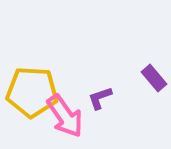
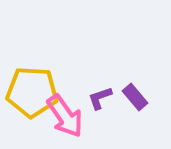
purple rectangle: moved 19 px left, 19 px down
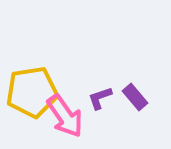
yellow pentagon: rotated 12 degrees counterclockwise
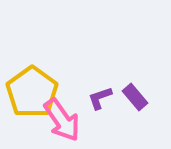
yellow pentagon: rotated 27 degrees counterclockwise
pink arrow: moved 3 px left, 4 px down
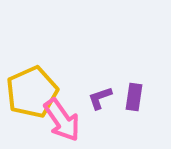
yellow pentagon: rotated 12 degrees clockwise
purple rectangle: moved 1 px left; rotated 48 degrees clockwise
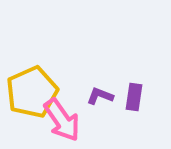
purple L-shape: moved 2 px up; rotated 40 degrees clockwise
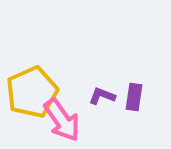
purple L-shape: moved 2 px right
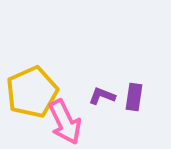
pink arrow: moved 3 px right, 2 px down; rotated 9 degrees clockwise
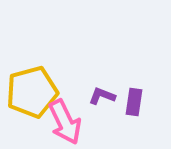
yellow pentagon: rotated 9 degrees clockwise
purple rectangle: moved 5 px down
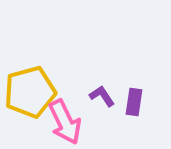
yellow pentagon: moved 2 px left
purple L-shape: rotated 36 degrees clockwise
